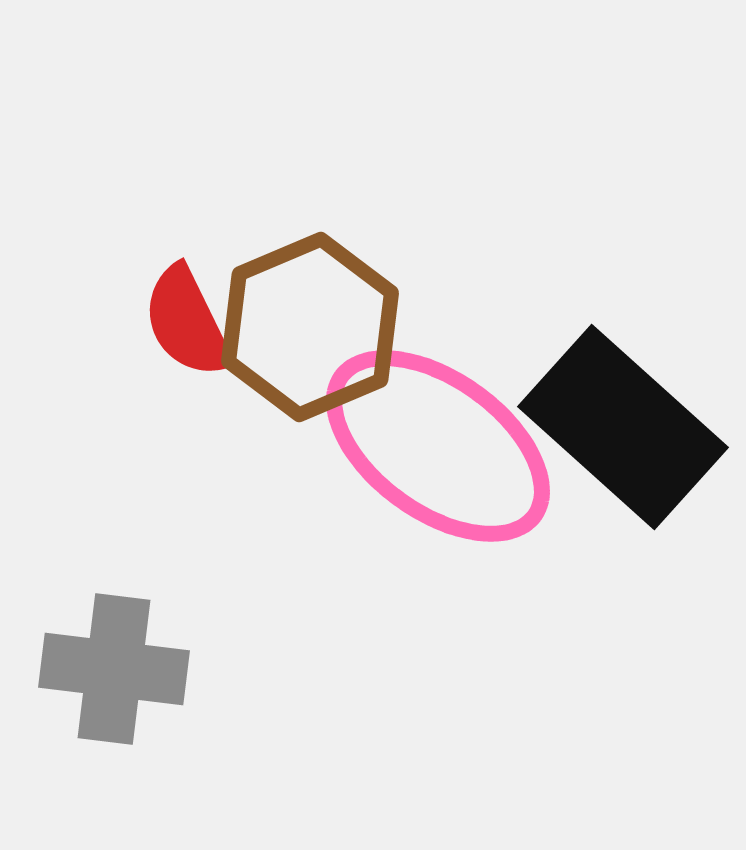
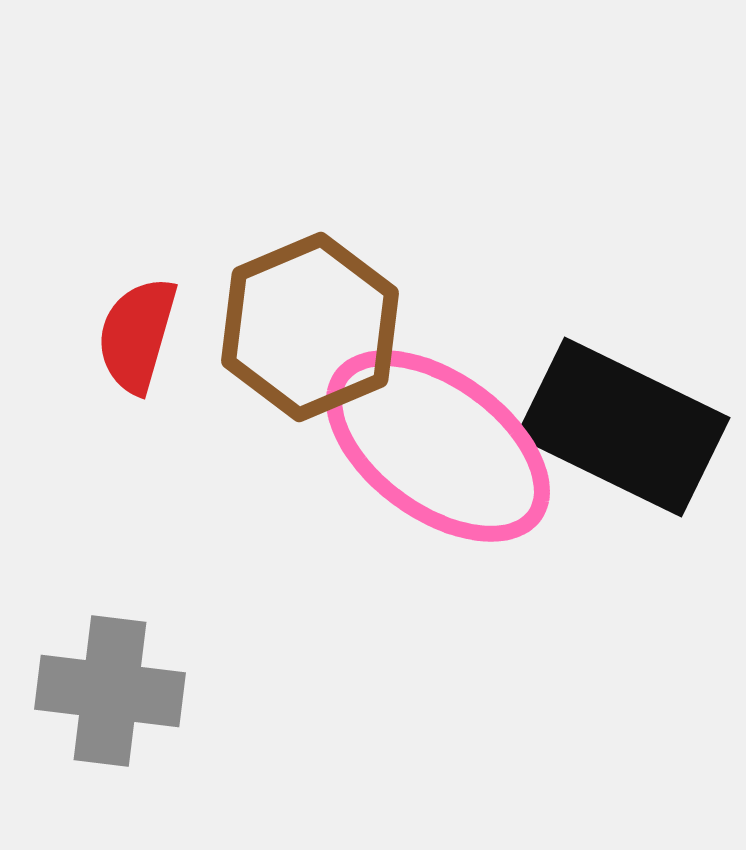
red semicircle: moved 50 px left, 13 px down; rotated 42 degrees clockwise
black rectangle: rotated 16 degrees counterclockwise
gray cross: moved 4 px left, 22 px down
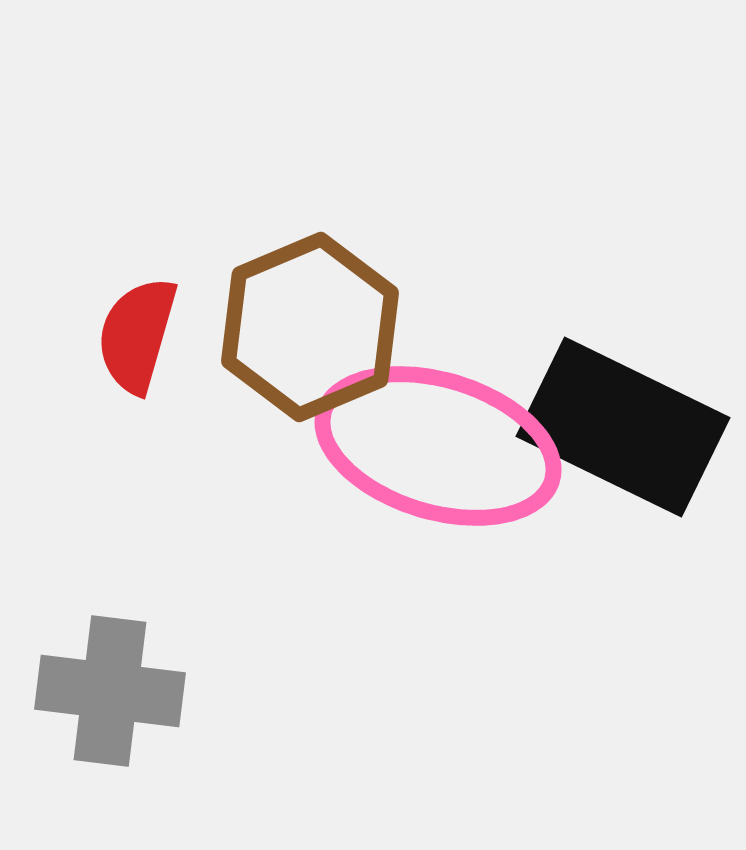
pink ellipse: rotated 19 degrees counterclockwise
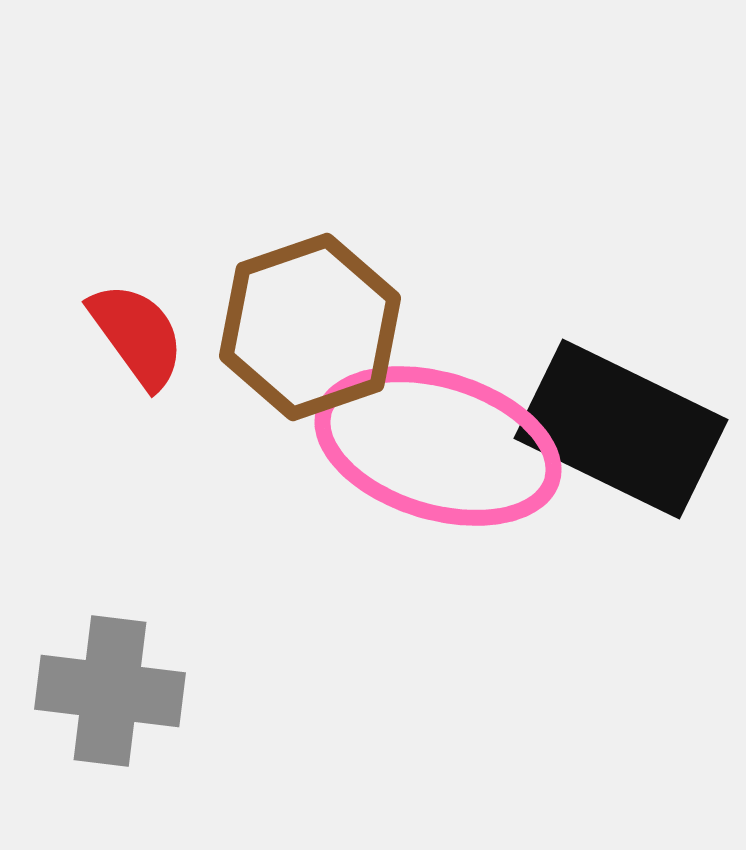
brown hexagon: rotated 4 degrees clockwise
red semicircle: rotated 128 degrees clockwise
black rectangle: moved 2 px left, 2 px down
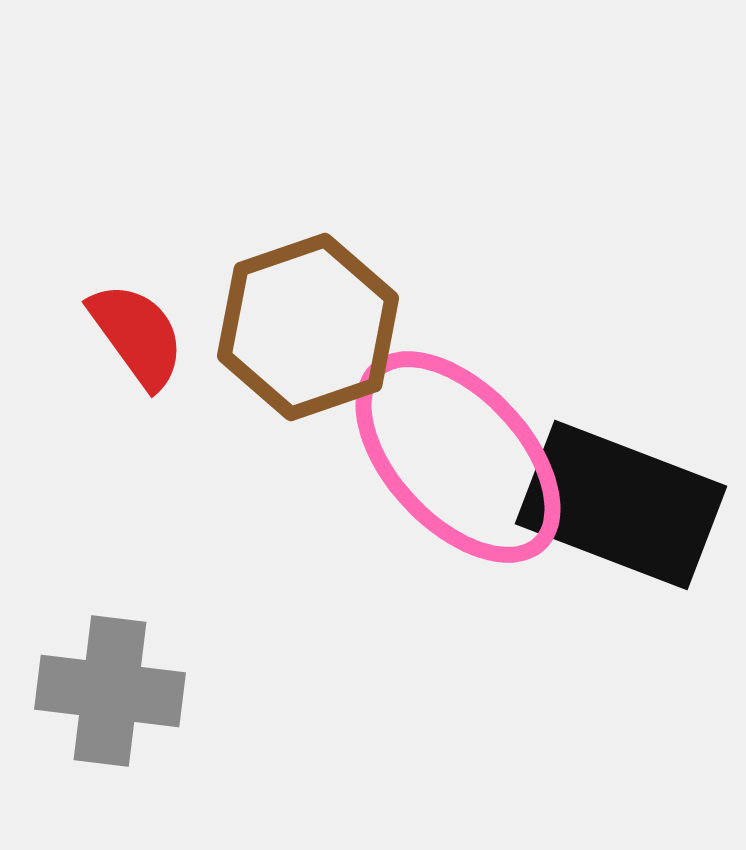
brown hexagon: moved 2 px left
black rectangle: moved 76 px down; rotated 5 degrees counterclockwise
pink ellipse: moved 20 px right, 11 px down; rotated 30 degrees clockwise
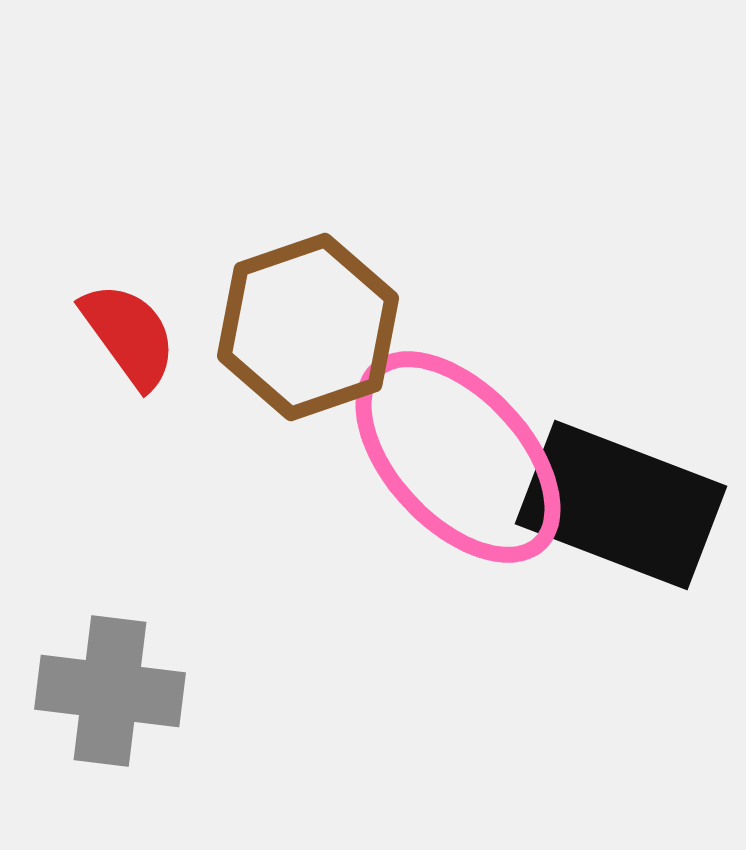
red semicircle: moved 8 px left
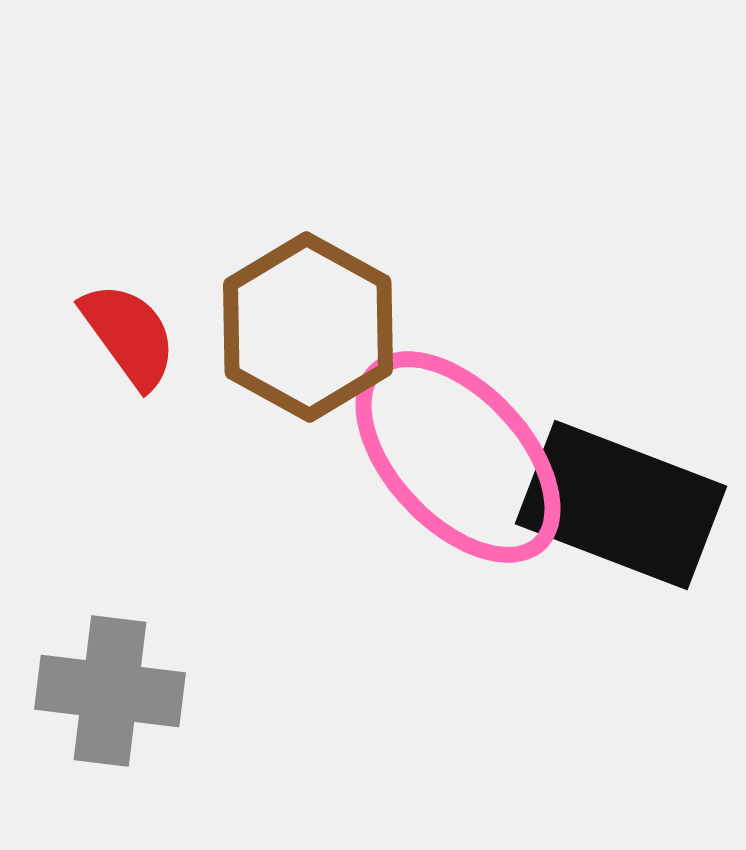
brown hexagon: rotated 12 degrees counterclockwise
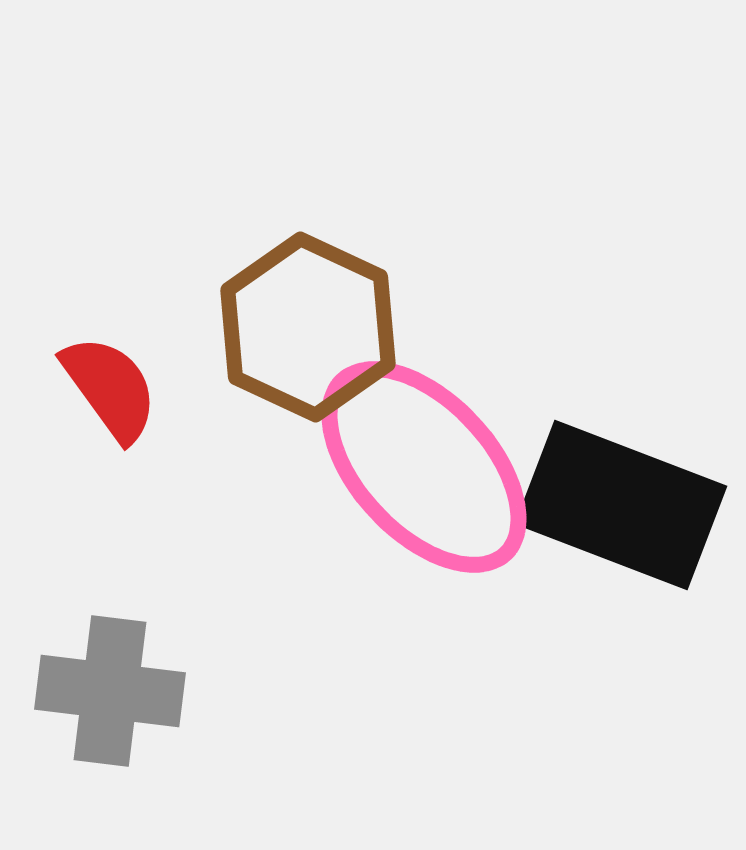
brown hexagon: rotated 4 degrees counterclockwise
red semicircle: moved 19 px left, 53 px down
pink ellipse: moved 34 px left, 10 px down
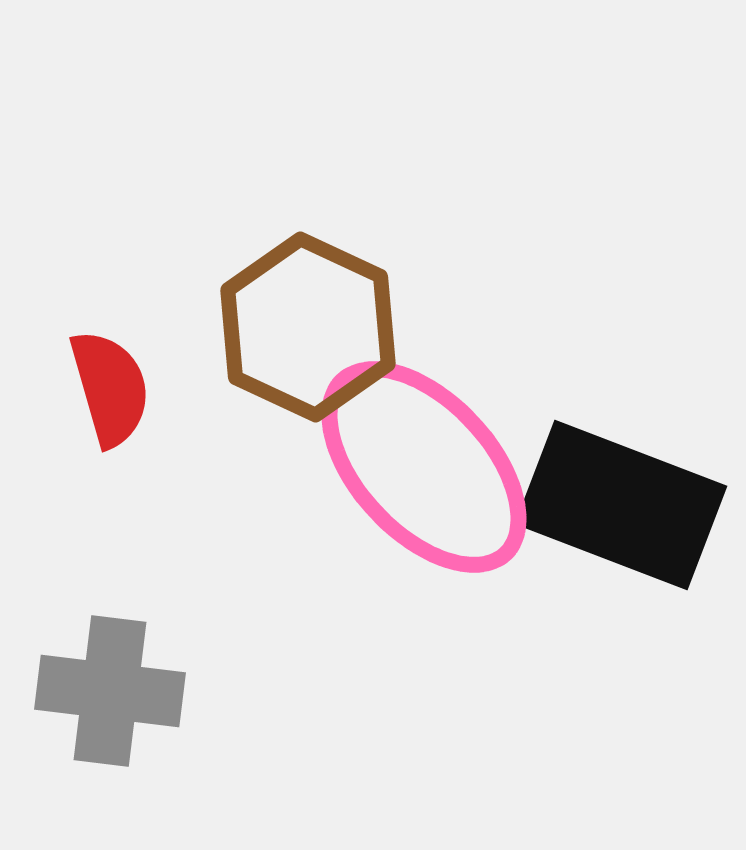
red semicircle: rotated 20 degrees clockwise
